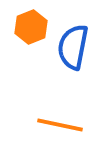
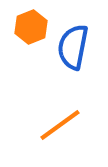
orange line: rotated 48 degrees counterclockwise
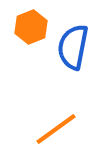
orange line: moved 4 px left, 4 px down
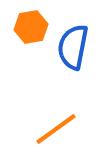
orange hexagon: rotated 12 degrees clockwise
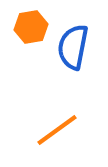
orange line: moved 1 px right, 1 px down
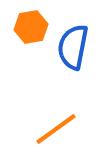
orange line: moved 1 px left, 1 px up
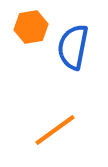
orange line: moved 1 px left, 1 px down
